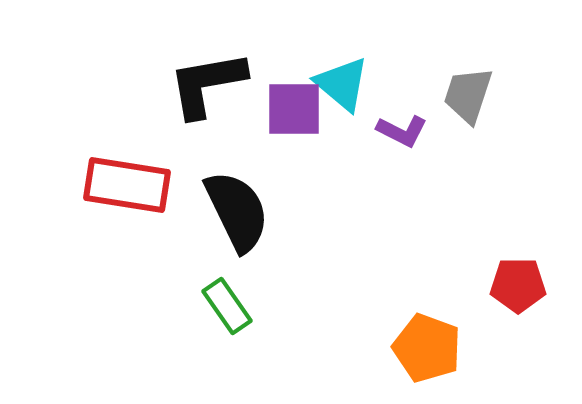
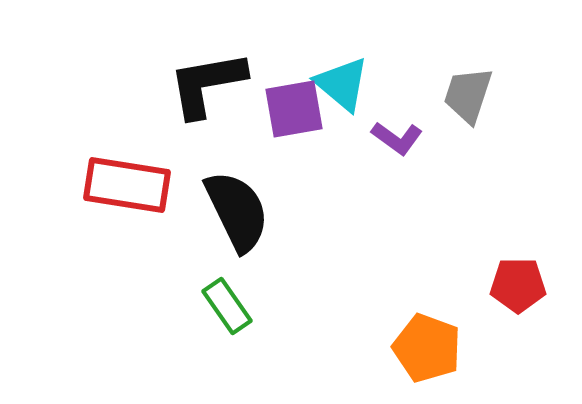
purple square: rotated 10 degrees counterclockwise
purple L-shape: moved 5 px left, 7 px down; rotated 9 degrees clockwise
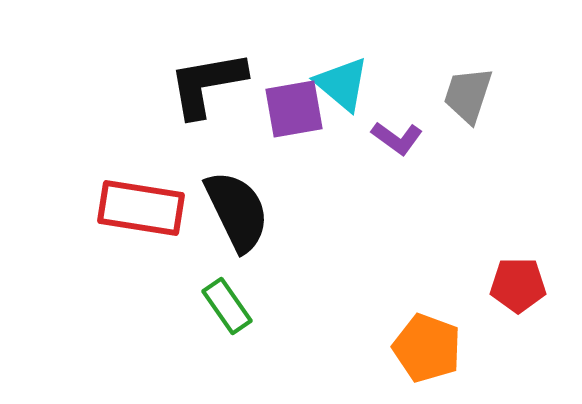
red rectangle: moved 14 px right, 23 px down
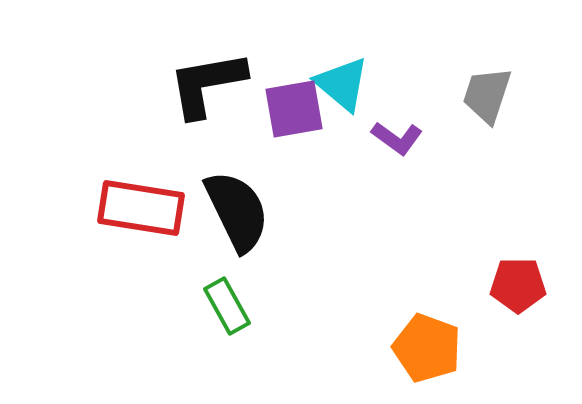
gray trapezoid: moved 19 px right
green rectangle: rotated 6 degrees clockwise
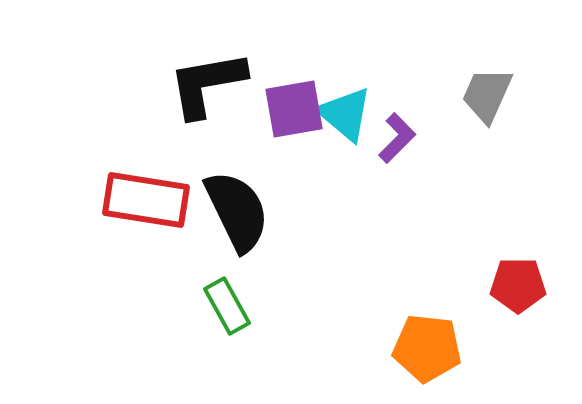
cyan triangle: moved 3 px right, 30 px down
gray trapezoid: rotated 6 degrees clockwise
purple L-shape: rotated 81 degrees counterclockwise
red rectangle: moved 5 px right, 8 px up
orange pentagon: rotated 14 degrees counterclockwise
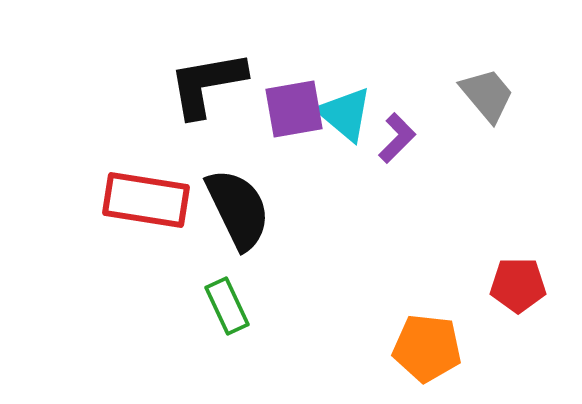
gray trapezoid: rotated 116 degrees clockwise
black semicircle: moved 1 px right, 2 px up
green rectangle: rotated 4 degrees clockwise
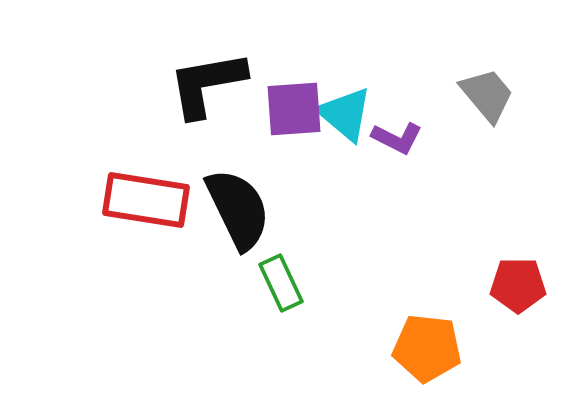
purple square: rotated 6 degrees clockwise
purple L-shape: rotated 72 degrees clockwise
green rectangle: moved 54 px right, 23 px up
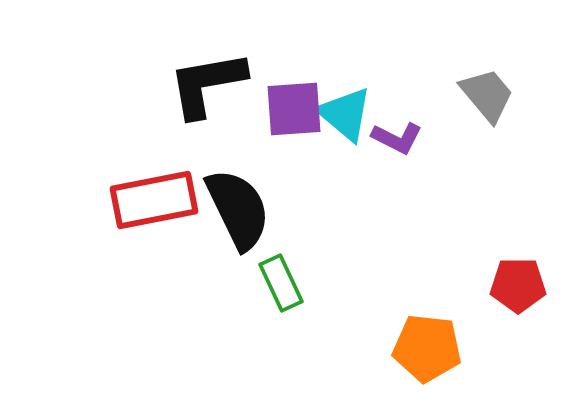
red rectangle: moved 8 px right; rotated 20 degrees counterclockwise
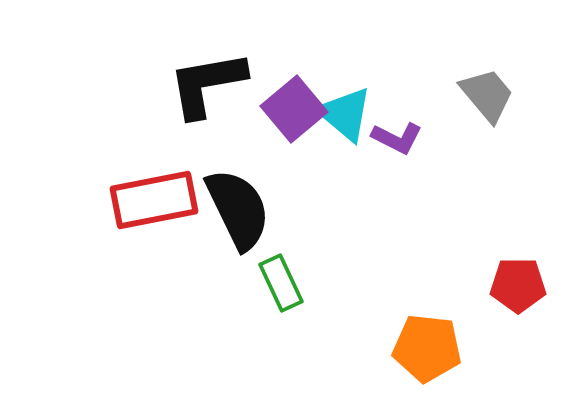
purple square: rotated 36 degrees counterclockwise
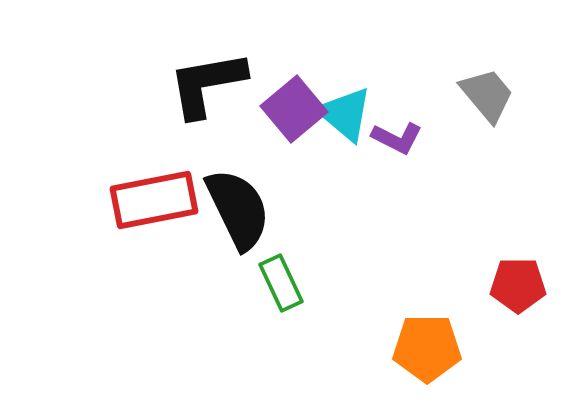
orange pentagon: rotated 6 degrees counterclockwise
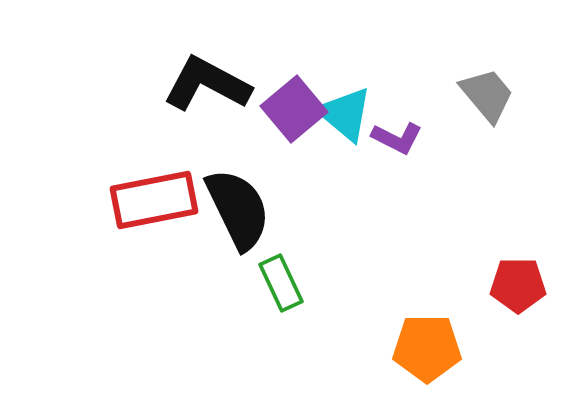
black L-shape: rotated 38 degrees clockwise
